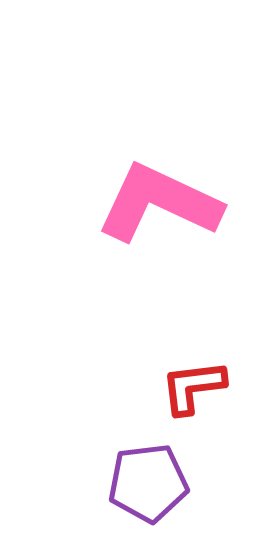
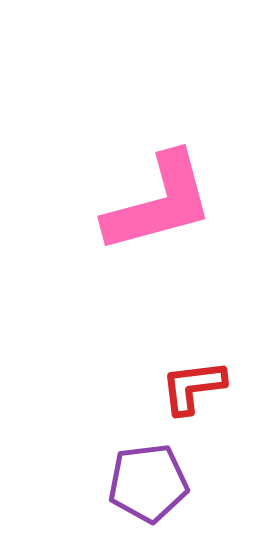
pink L-shape: rotated 140 degrees clockwise
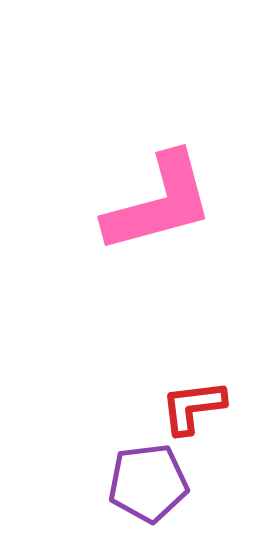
red L-shape: moved 20 px down
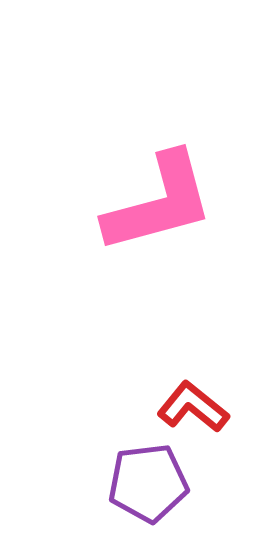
red L-shape: rotated 46 degrees clockwise
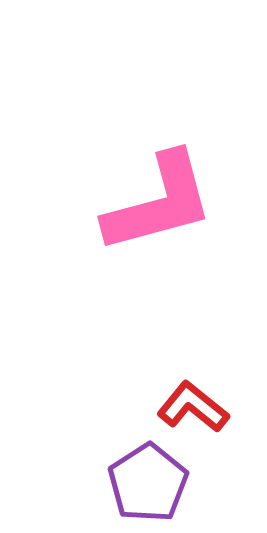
purple pentagon: rotated 26 degrees counterclockwise
